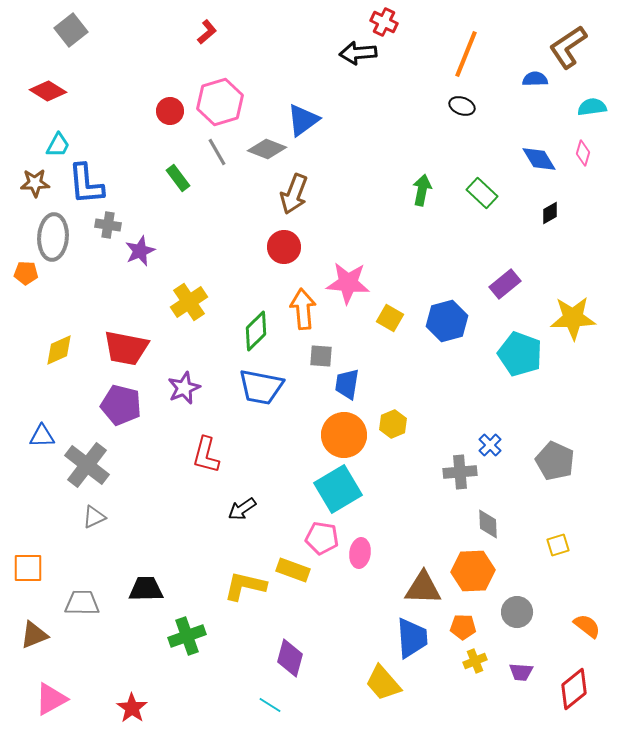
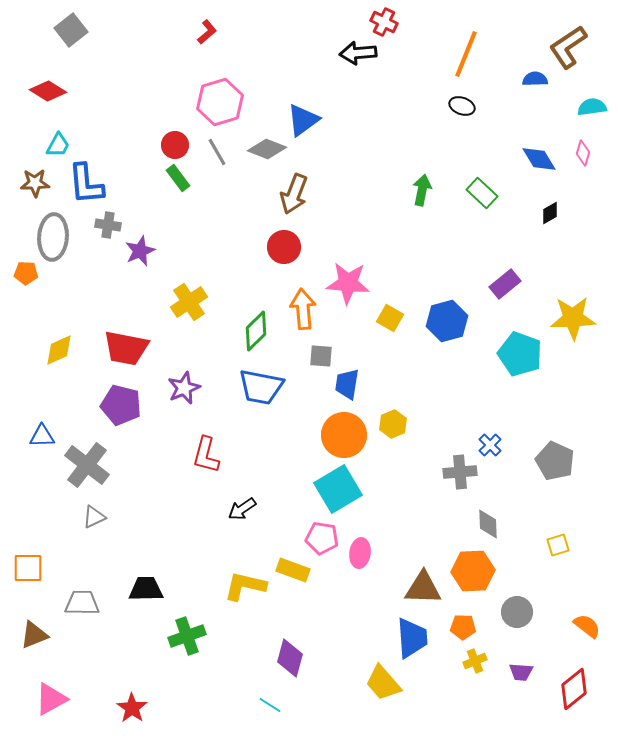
red circle at (170, 111): moved 5 px right, 34 px down
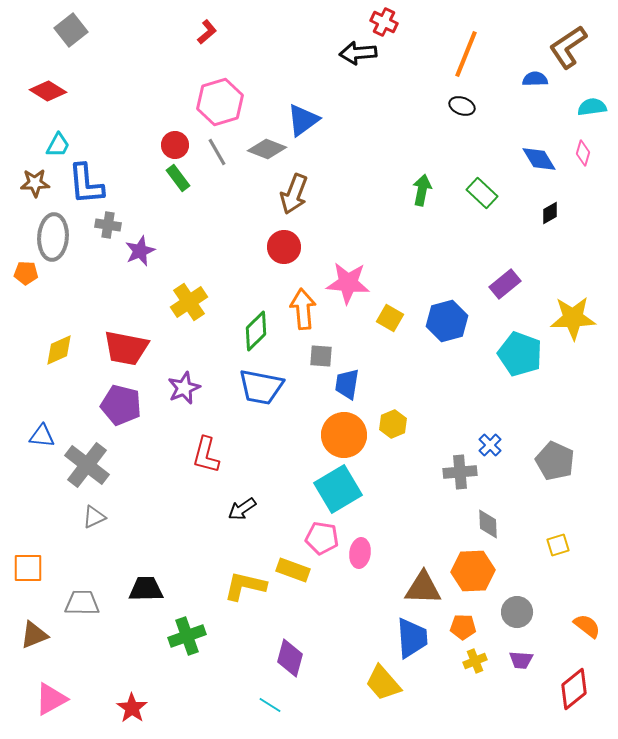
blue triangle at (42, 436): rotated 8 degrees clockwise
purple trapezoid at (521, 672): moved 12 px up
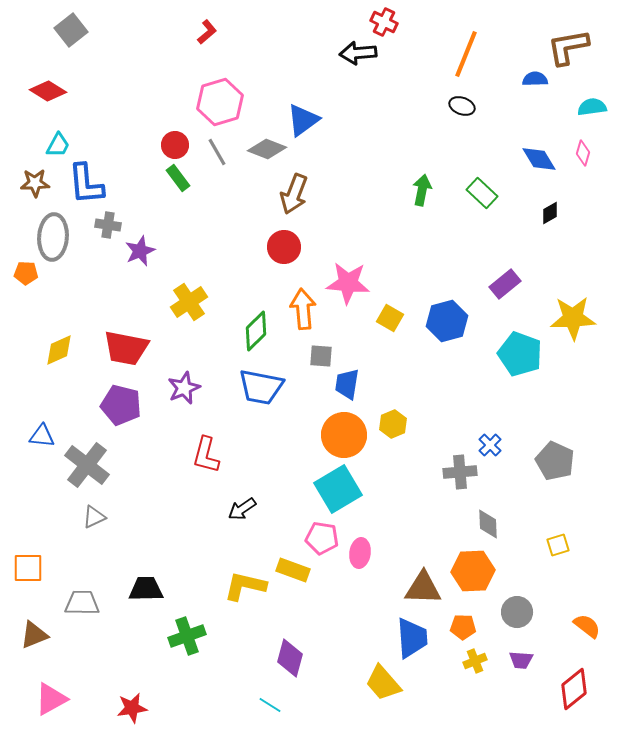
brown L-shape at (568, 47): rotated 24 degrees clockwise
red star at (132, 708): rotated 28 degrees clockwise
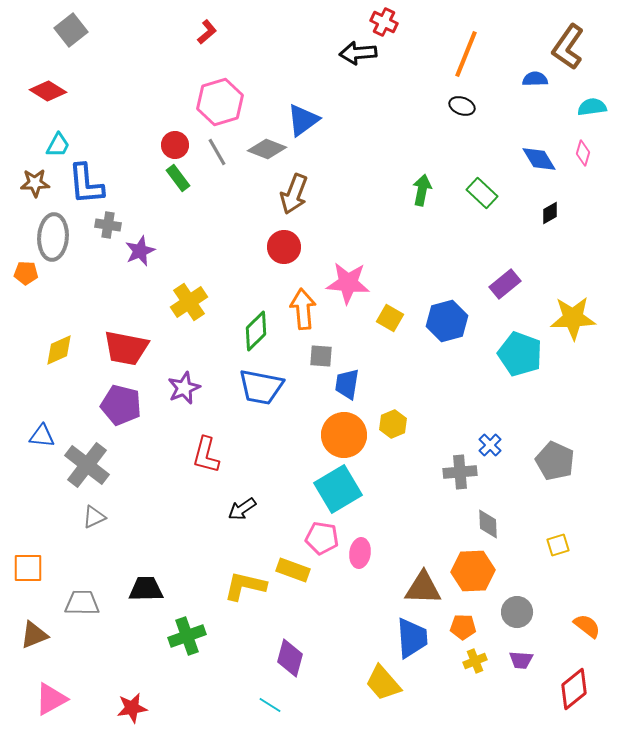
brown L-shape at (568, 47): rotated 45 degrees counterclockwise
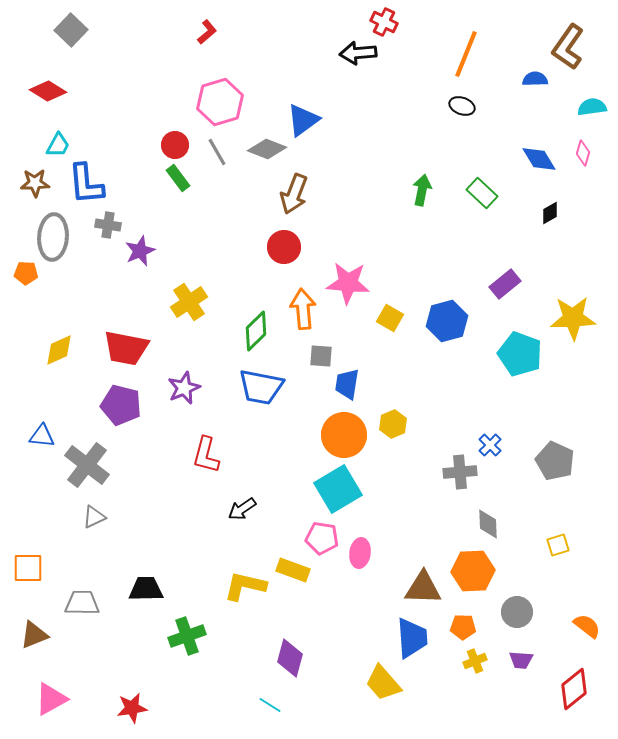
gray square at (71, 30): rotated 8 degrees counterclockwise
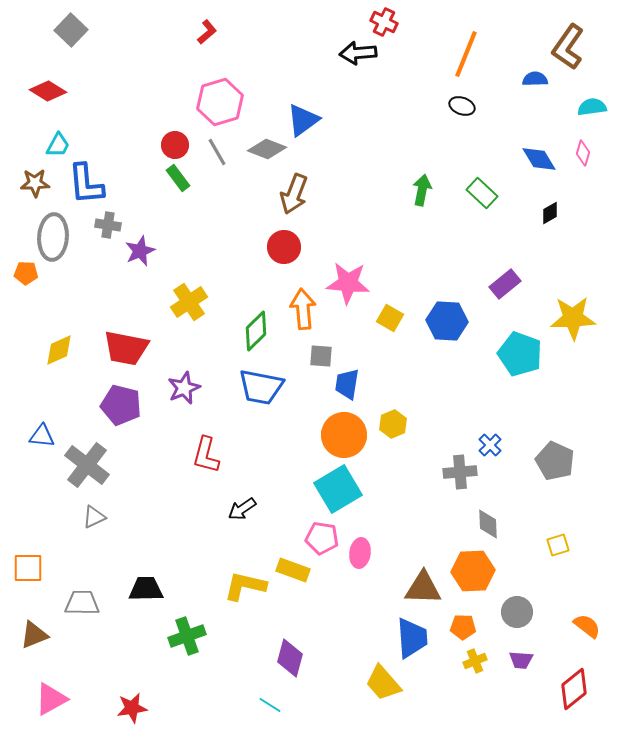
blue hexagon at (447, 321): rotated 18 degrees clockwise
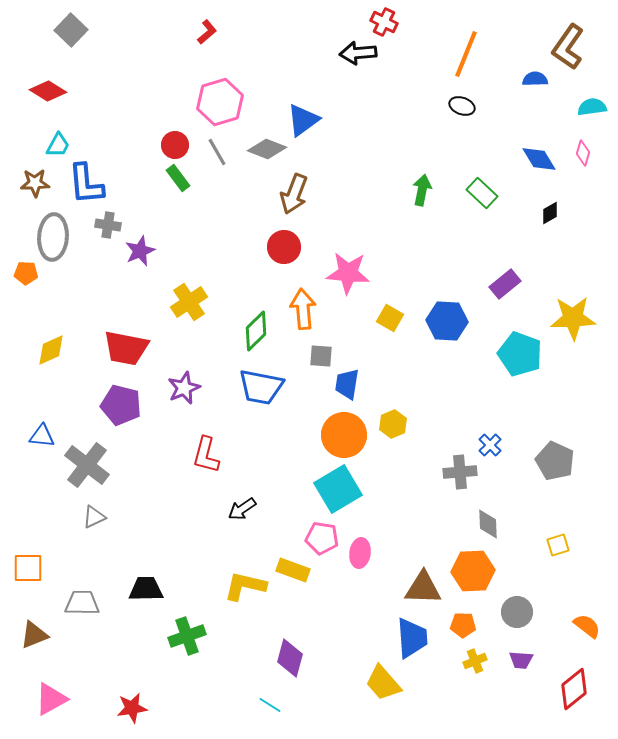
pink star at (348, 283): moved 10 px up
yellow diamond at (59, 350): moved 8 px left
orange pentagon at (463, 627): moved 2 px up
